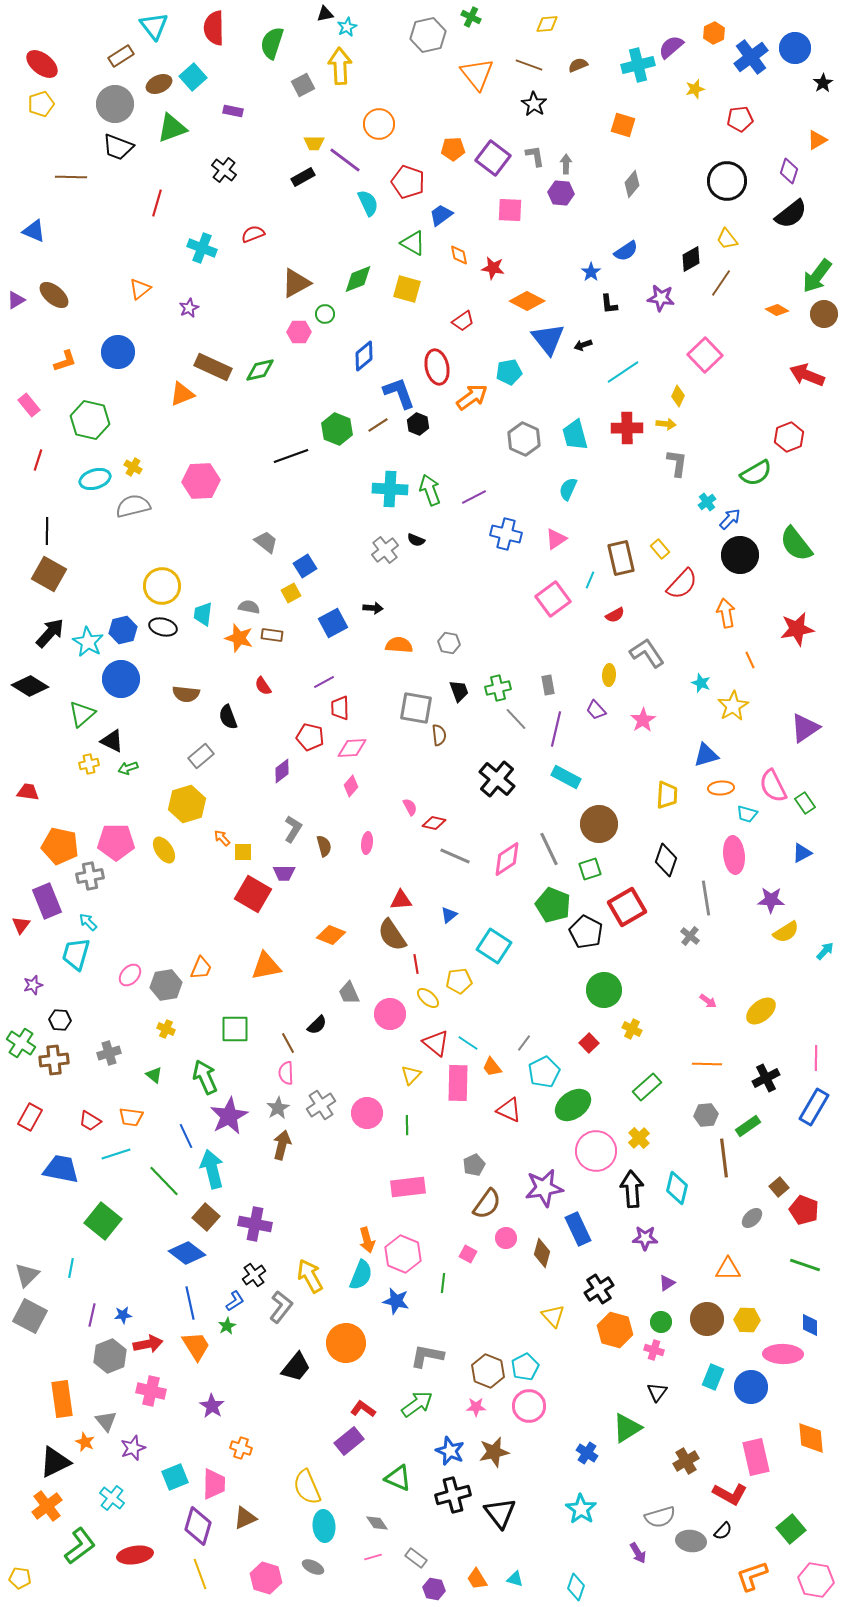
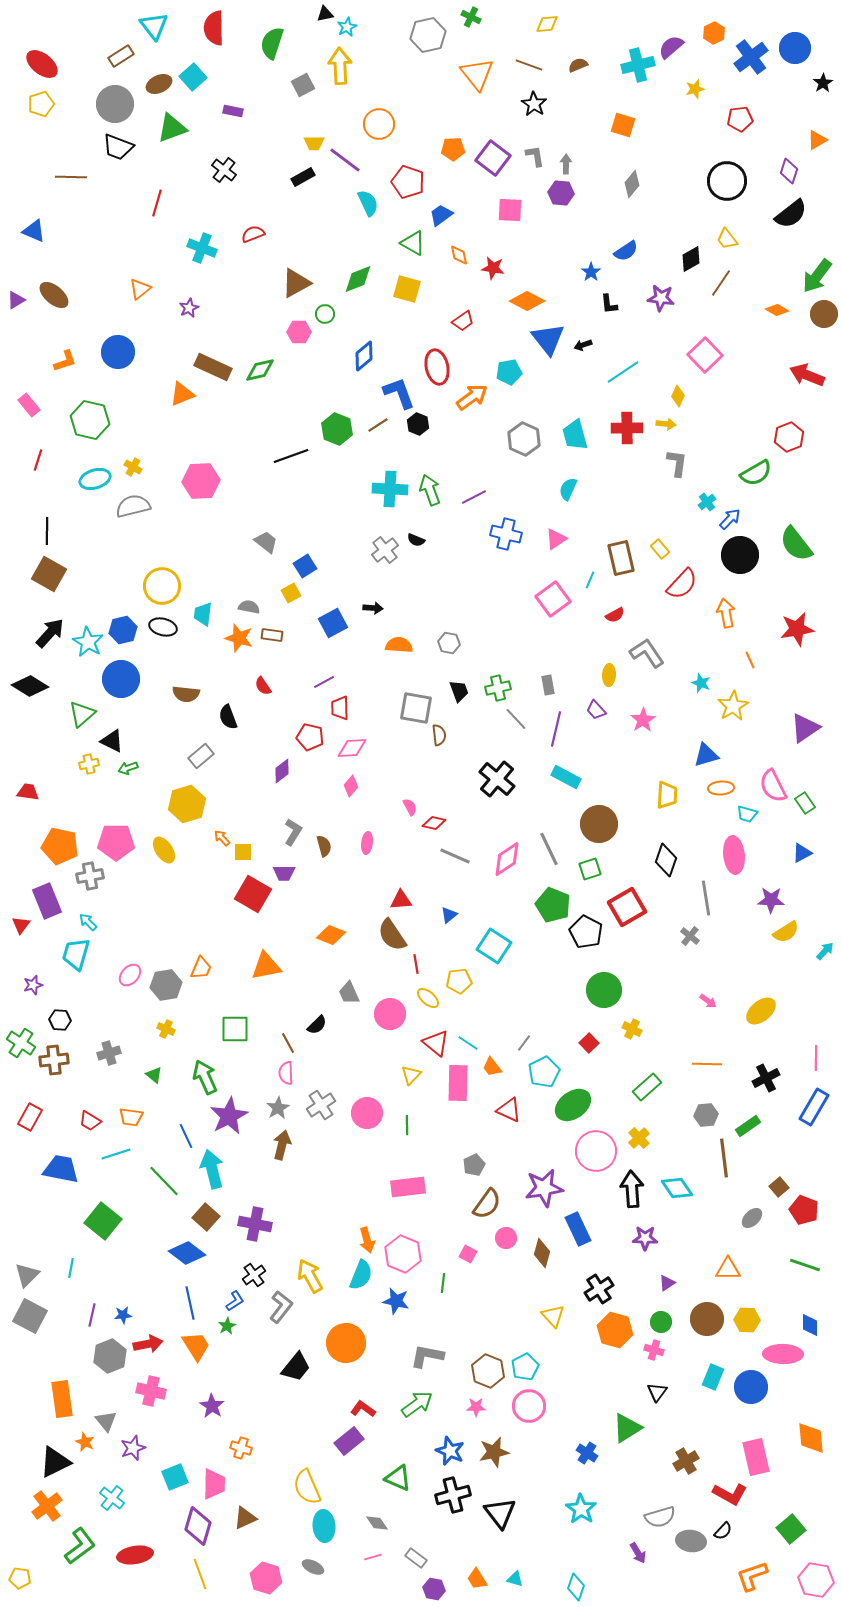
gray L-shape at (293, 829): moved 3 px down
cyan diamond at (677, 1188): rotated 48 degrees counterclockwise
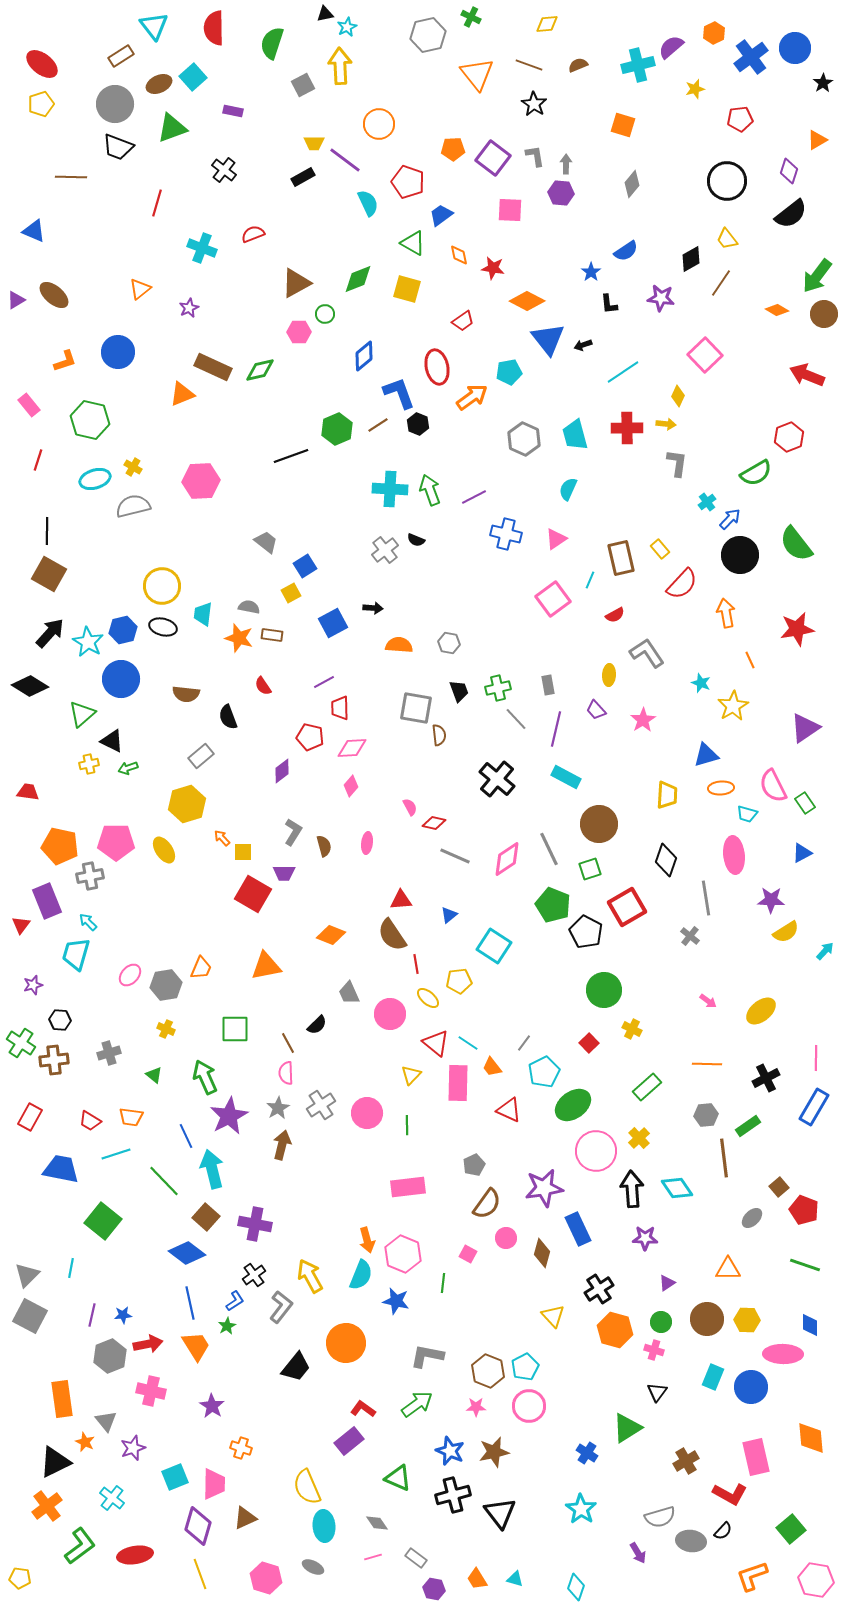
green hexagon at (337, 429): rotated 16 degrees clockwise
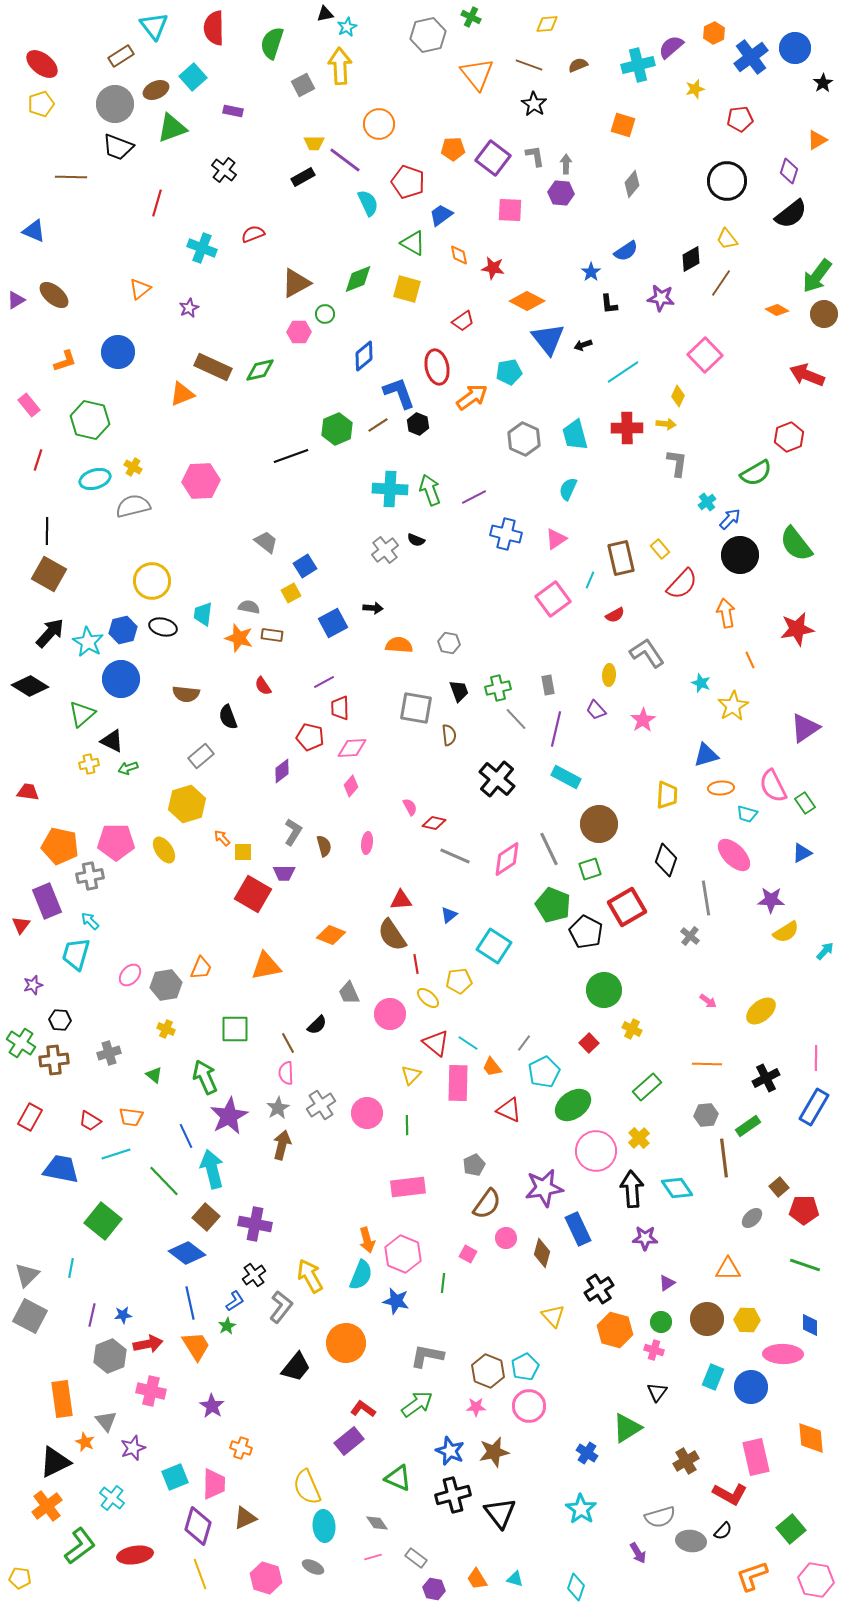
brown ellipse at (159, 84): moved 3 px left, 6 px down
yellow circle at (162, 586): moved 10 px left, 5 px up
brown semicircle at (439, 735): moved 10 px right
pink ellipse at (734, 855): rotated 39 degrees counterclockwise
cyan arrow at (88, 922): moved 2 px right, 1 px up
red pentagon at (804, 1210): rotated 20 degrees counterclockwise
